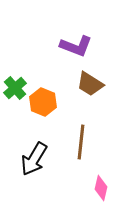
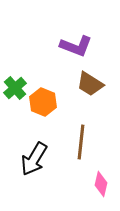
pink diamond: moved 4 px up
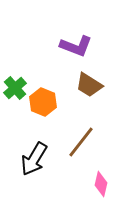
brown trapezoid: moved 1 px left, 1 px down
brown line: rotated 32 degrees clockwise
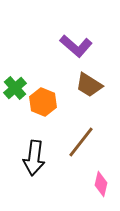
purple L-shape: rotated 20 degrees clockwise
black arrow: moved 1 px up; rotated 24 degrees counterclockwise
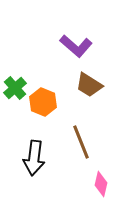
brown line: rotated 60 degrees counterclockwise
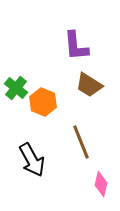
purple L-shape: rotated 44 degrees clockwise
green cross: moved 1 px right; rotated 10 degrees counterclockwise
black arrow: moved 2 px left, 2 px down; rotated 36 degrees counterclockwise
